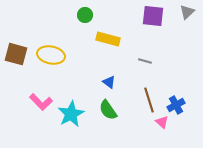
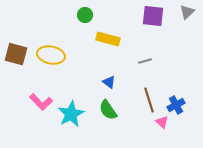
gray line: rotated 32 degrees counterclockwise
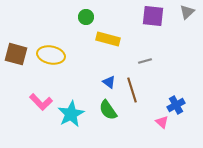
green circle: moved 1 px right, 2 px down
brown line: moved 17 px left, 10 px up
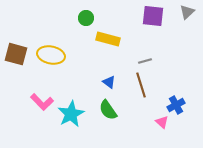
green circle: moved 1 px down
brown line: moved 9 px right, 5 px up
pink L-shape: moved 1 px right
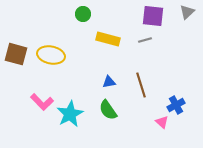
green circle: moved 3 px left, 4 px up
gray line: moved 21 px up
blue triangle: rotated 48 degrees counterclockwise
cyan star: moved 1 px left
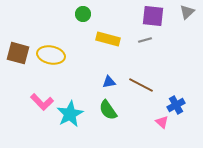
brown square: moved 2 px right, 1 px up
brown line: rotated 45 degrees counterclockwise
